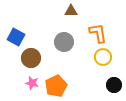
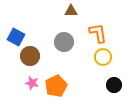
brown circle: moved 1 px left, 2 px up
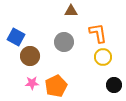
pink star: rotated 16 degrees counterclockwise
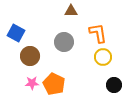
blue square: moved 4 px up
orange pentagon: moved 2 px left, 2 px up; rotated 20 degrees counterclockwise
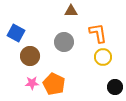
black circle: moved 1 px right, 2 px down
